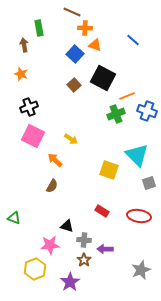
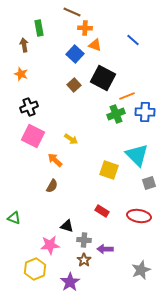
blue cross: moved 2 px left, 1 px down; rotated 18 degrees counterclockwise
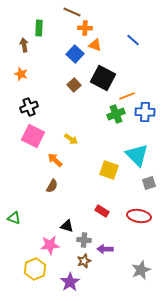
green rectangle: rotated 14 degrees clockwise
brown star: moved 1 px down; rotated 16 degrees clockwise
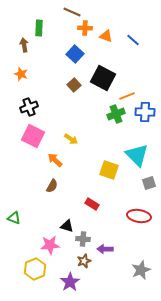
orange triangle: moved 11 px right, 9 px up
red rectangle: moved 10 px left, 7 px up
gray cross: moved 1 px left, 1 px up
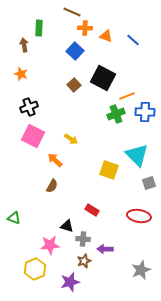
blue square: moved 3 px up
red rectangle: moved 6 px down
purple star: rotated 18 degrees clockwise
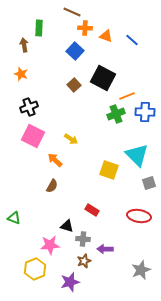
blue line: moved 1 px left
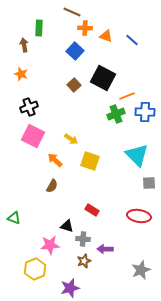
yellow square: moved 19 px left, 9 px up
gray square: rotated 16 degrees clockwise
purple star: moved 6 px down
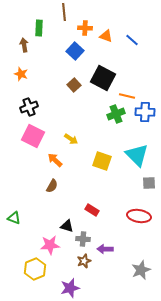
brown line: moved 8 px left; rotated 60 degrees clockwise
orange line: rotated 35 degrees clockwise
yellow square: moved 12 px right
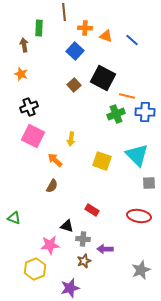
yellow arrow: rotated 64 degrees clockwise
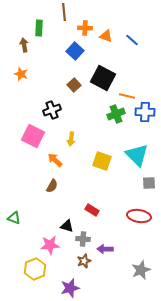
black cross: moved 23 px right, 3 px down
